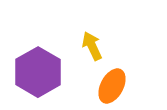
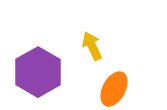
orange ellipse: moved 2 px right, 3 px down
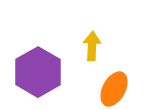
yellow arrow: rotated 28 degrees clockwise
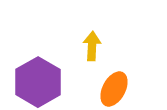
purple hexagon: moved 10 px down
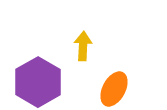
yellow arrow: moved 9 px left
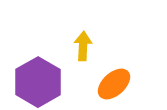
orange ellipse: moved 5 px up; rotated 20 degrees clockwise
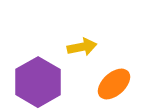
yellow arrow: moved 1 px left, 1 px down; rotated 76 degrees clockwise
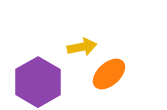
orange ellipse: moved 5 px left, 10 px up
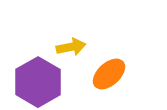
yellow arrow: moved 11 px left
